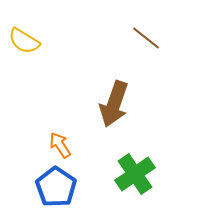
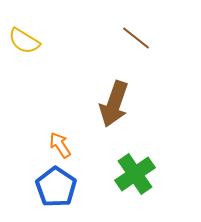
brown line: moved 10 px left
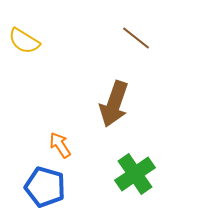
blue pentagon: moved 11 px left; rotated 18 degrees counterclockwise
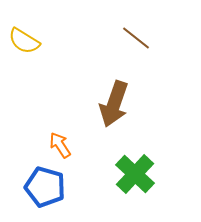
green cross: rotated 12 degrees counterclockwise
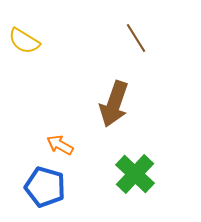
brown line: rotated 20 degrees clockwise
orange arrow: rotated 28 degrees counterclockwise
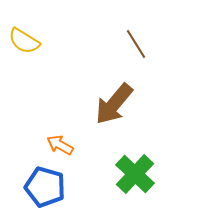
brown line: moved 6 px down
brown arrow: rotated 21 degrees clockwise
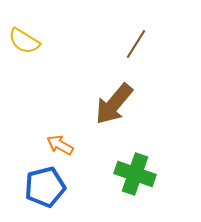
brown line: rotated 64 degrees clockwise
green cross: rotated 24 degrees counterclockwise
blue pentagon: rotated 30 degrees counterclockwise
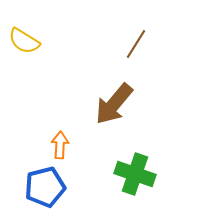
orange arrow: rotated 64 degrees clockwise
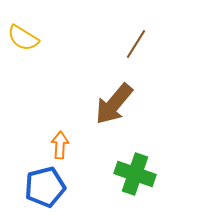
yellow semicircle: moved 1 px left, 3 px up
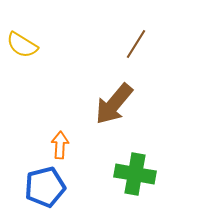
yellow semicircle: moved 1 px left, 7 px down
green cross: rotated 9 degrees counterclockwise
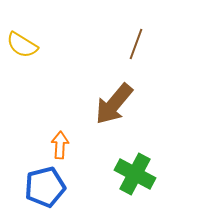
brown line: rotated 12 degrees counterclockwise
green cross: rotated 18 degrees clockwise
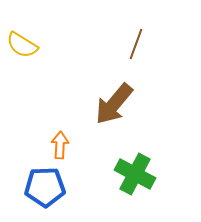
blue pentagon: rotated 12 degrees clockwise
